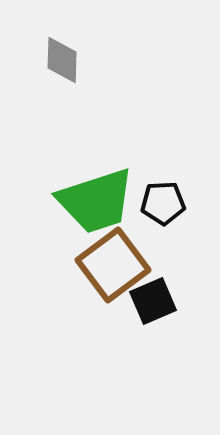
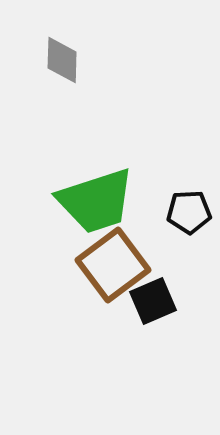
black pentagon: moved 26 px right, 9 px down
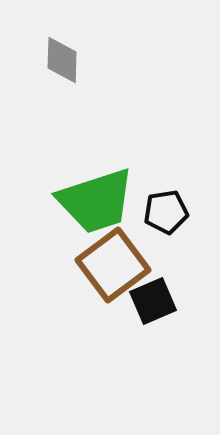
black pentagon: moved 23 px left; rotated 6 degrees counterclockwise
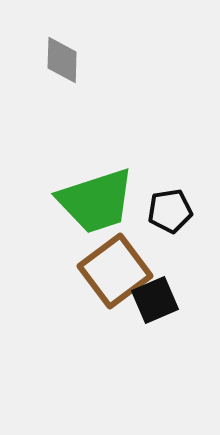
black pentagon: moved 4 px right, 1 px up
brown square: moved 2 px right, 6 px down
black square: moved 2 px right, 1 px up
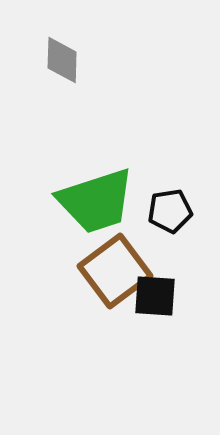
black square: moved 4 px up; rotated 27 degrees clockwise
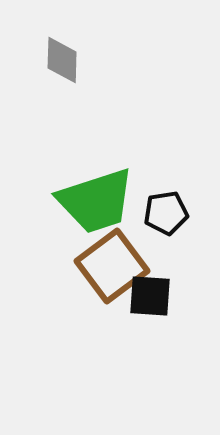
black pentagon: moved 4 px left, 2 px down
brown square: moved 3 px left, 5 px up
black square: moved 5 px left
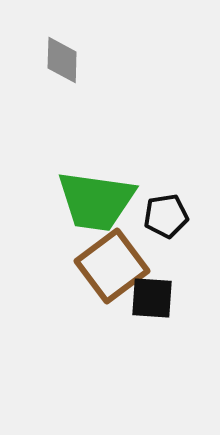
green trapezoid: rotated 26 degrees clockwise
black pentagon: moved 3 px down
black square: moved 2 px right, 2 px down
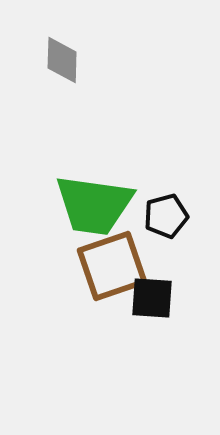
green trapezoid: moved 2 px left, 4 px down
black pentagon: rotated 6 degrees counterclockwise
brown square: rotated 18 degrees clockwise
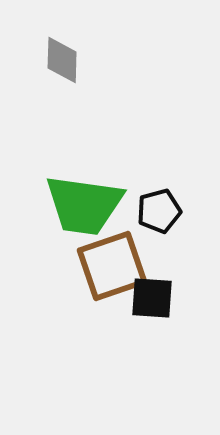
green trapezoid: moved 10 px left
black pentagon: moved 7 px left, 5 px up
